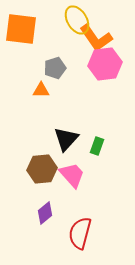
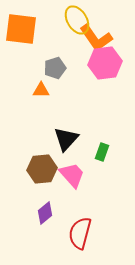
pink hexagon: moved 1 px up
green rectangle: moved 5 px right, 6 px down
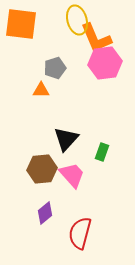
yellow ellipse: rotated 16 degrees clockwise
orange square: moved 5 px up
orange L-shape: rotated 12 degrees clockwise
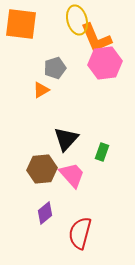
orange triangle: rotated 30 degrees counterclockwise
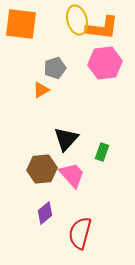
orange L-shape: moved 6 px right, 10 px up; rotated 60 degrees counterclockwise
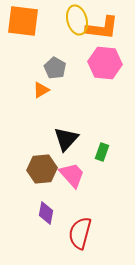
orange square: moved 2 px right, 3 px up
pink hexagon: rotated 12 degrees clockwise
gray pentagon: rotated 25 degrees counterclockwise
purple diamond: moved 1 px right; rotated 40 degrees counterclockwise
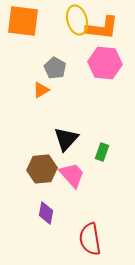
red semicircle: moved 10 px right, 6 px down; rotated 24 degrees counterclockwise
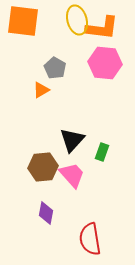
black triangle: moved 6 px right, 1 px down
brown hexagon: moved 1 px right, 2 px up
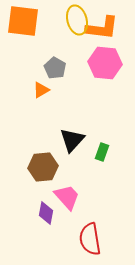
pink trapezoid: moved 5 px left, 22 px down
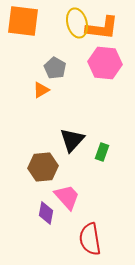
yellow ellipse: moved 3 px down
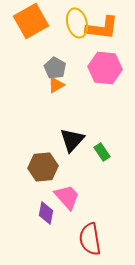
orange square: moved 8 px right; rotated 36 degrees counterclockwise
pink hexagon: moved 5 px down
orange triangle: moved 15 px right, 5 px up
green rectangle: rotated 54 degrees counterclockwise
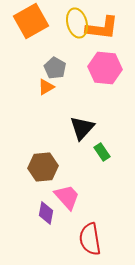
orange triangle: moved 10 px left, 2 px down
black triangle: moved 10 px right, 12 px up
